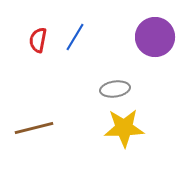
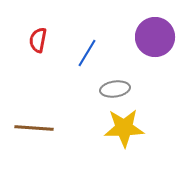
blue line: moved 12 px right, 16 px down
brown line: rotated 18 degrees clockwise
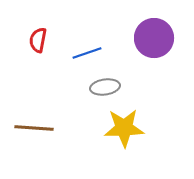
purple circle: moved 1 px left, 1 px down
blue line: rotated 40 degrees clockwise
gray ellipse: moved 10 px left, 2 px up
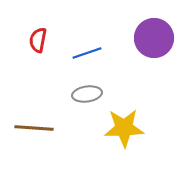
gray ellipse: moved 18 px left, 7 px down
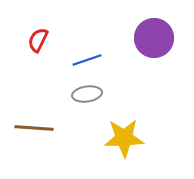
red semicircle: rotated 15 degrees clockwise
blue line: moved 7 px down
yellow star: moved 10 px down
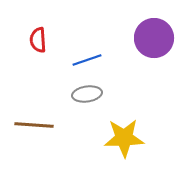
red semicircle: rotated 30 degrees counterclockwise
brown line: moved 3 px up
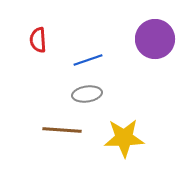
purple circle: moved 1 px right, 1 px down
blue line: moved 1 px right
brown line: moved 28 px right, 5 px down
